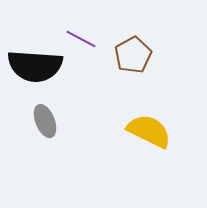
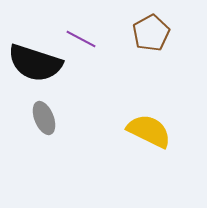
brown pentagon: moved 18 px right, 22 px up
black semicircle: moved 3 px up; rotated 14 degrees clockwise
gray ellipse: moved 1 px left, 3 px up
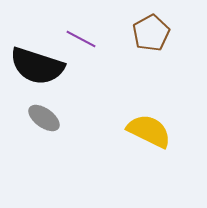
black semicircle: moved 2 px right, 3 px down
gray ellipse: rotated 32 degrees counterclockwise
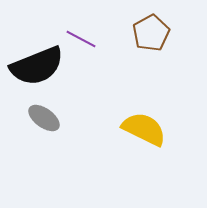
black semicircle: rotated 40 degrees counterclockwise
yellow semicircle: moved 5 px left, 2 px up
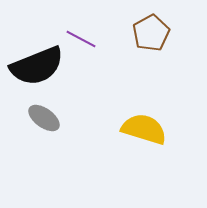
yellow semicircle: rotated 9 degrees counterclockwise
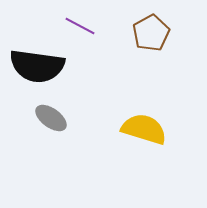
purple line: moved 1 px left, 13 px up
black semicircle: rotated 30 degrees clockwise
gray ellipse: moved 7 px right
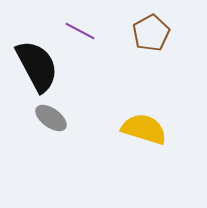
purple line: moved 5 px down
black semicircle: rotated 126 degrees counterclockwise
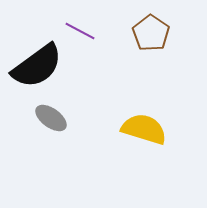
brown pentagon: rotated 9 degrees counterclockwise
black semicircle: rotated 82 degrees clockwise
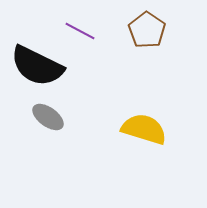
brown pentagon: moved 4 px left, 3 px up
black semicircle: rotated 62 degrees clockwise
gray ellipse: moved 3 px left, 1 px up
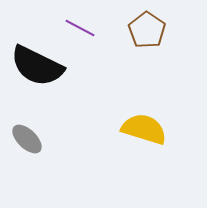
purple line: moved 3 px up
gray ellipse: moved 21 px left, 22 px down; rotated 8 degrees clockwise
